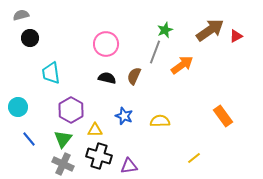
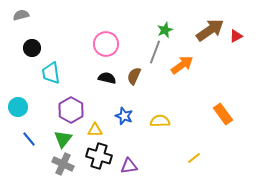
black circle: moved 2 px right, 10 px down
orange rectangle: moved 2 px up
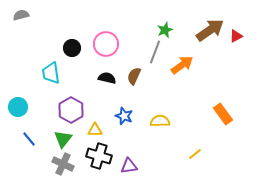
black circle: moved 40 px right
yellow line: moved 1 px right, 4 px up
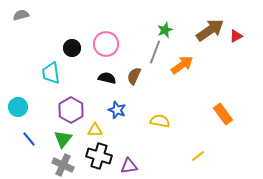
blue star: moved 7 px left, 6 px up
yellow semicircle: rotated 12 degrees clockwise
yellow line: moved 3 px right, 2 px down
gray cross: moved 1 px down
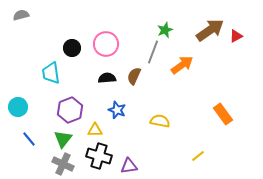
gray line: moved 2 px left
black semicircle: rotated 18 degrees counterclockwise
purple hexagon: moved 1 px left; rotated 10 degrees clockwise
gray cross: moved 1 px up
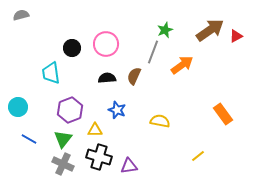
blue line: rotated 21 degrees counterclockwise
black cross: moved 1 px down
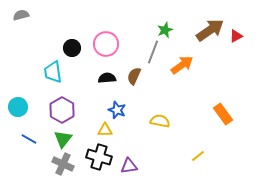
cyan trapezoid: moved 2 px right, 1 px up
purple hexagon: moved 8 px left; rotated 10 degrees counterclockwise
yellow triangle: moved 10 px right
